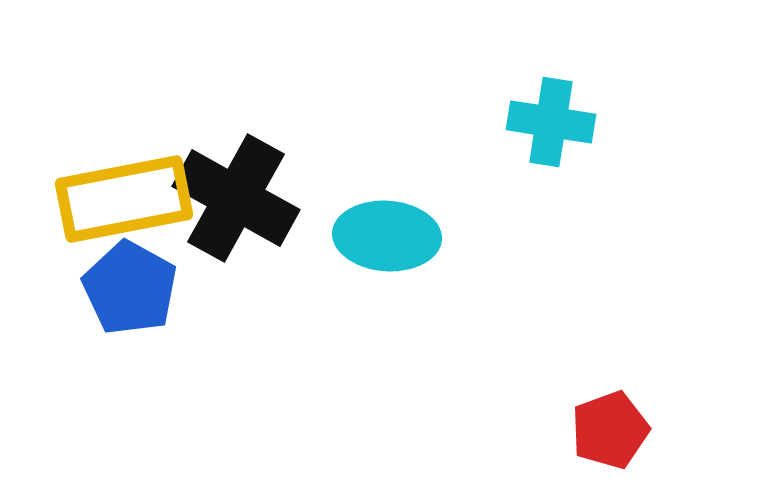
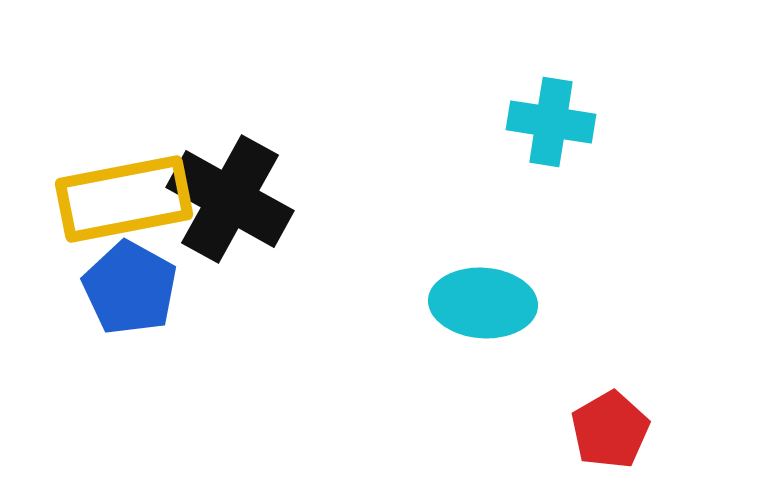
black cross: moved 6 px left, 1 px down
cyan ellipse: moved 96 px right, 67 px down
red pentagon: rotated 10 degrees counterclockwise
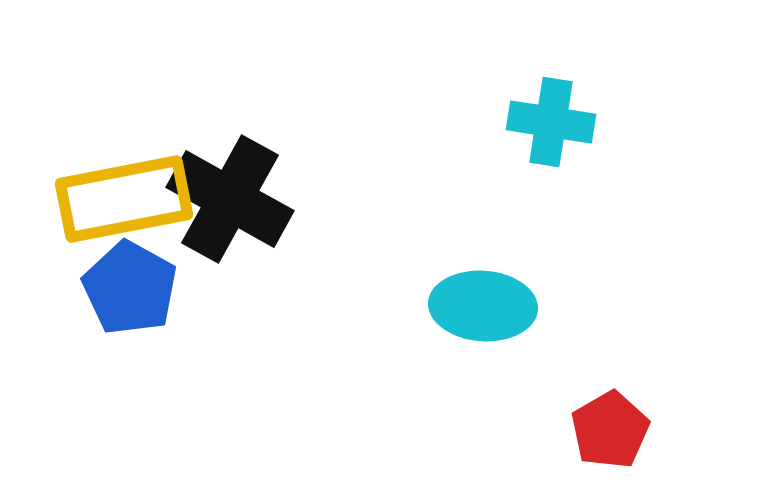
cyan ellipse: moved 3 px down
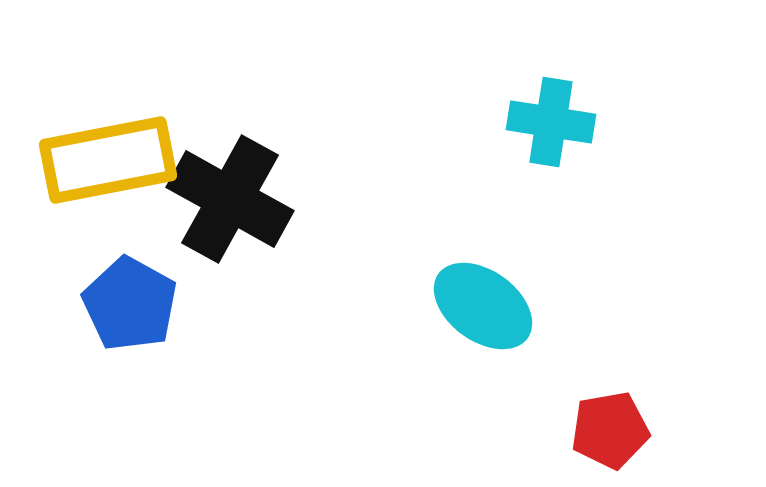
yellow rectangle: moved 16 px left, 39 px up
blue pentagon: moved 16 px down
cyan ellipse: rotated 32 degrees clockwise
red pentagon: rotated 20 degrees clockwise
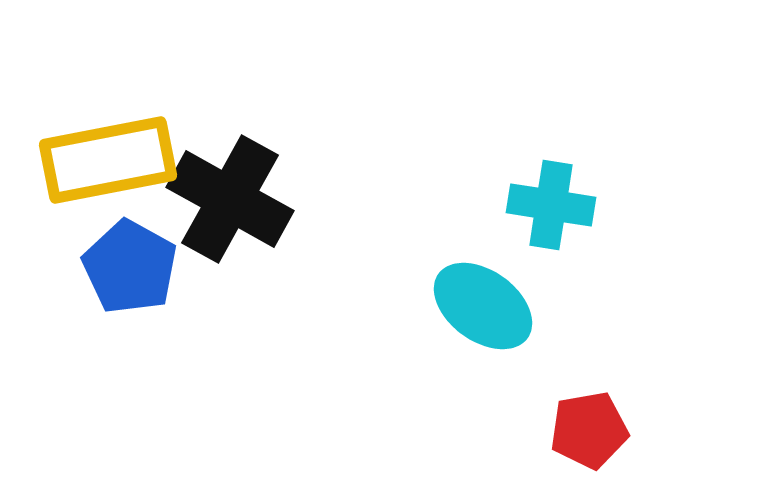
cyan cross: moved 83 px down
blue pentagon: moved 37 px up
red pentagon: moved 21 px left
